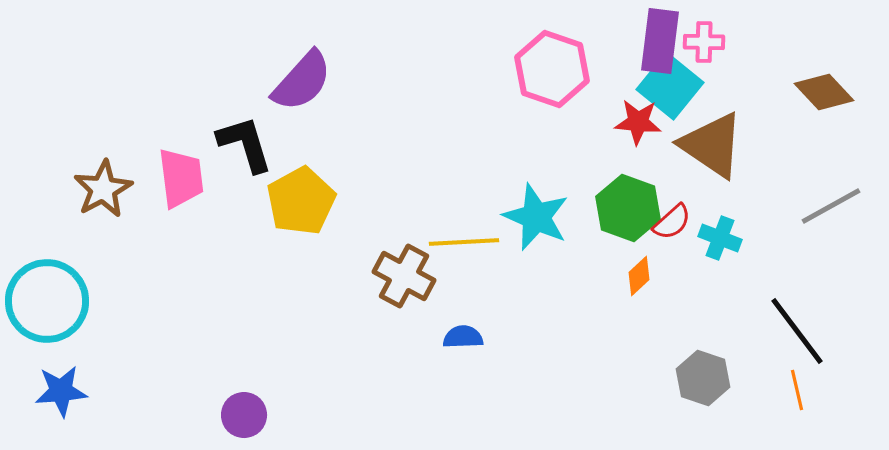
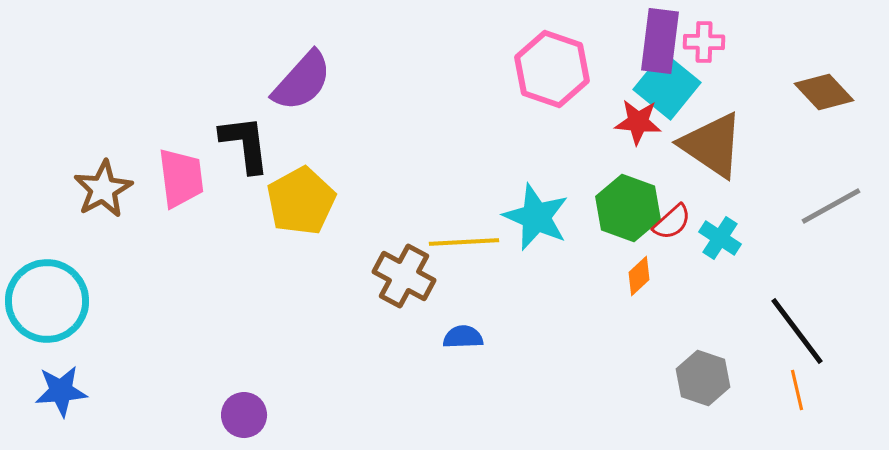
cyan square: moved 3 px left
black L-shape: rotated 10 degrees clockwise
cyan cross: rotated 12 degrees clockwise
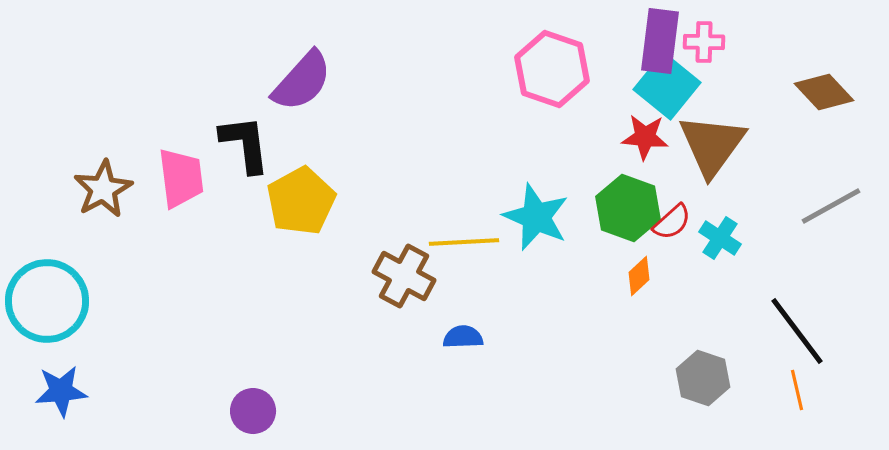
red star: moved 7 px right, 15 px down
brown triangle: rotated 32 degrees clockwise
purple circle: moved 9 px right, 4 px up
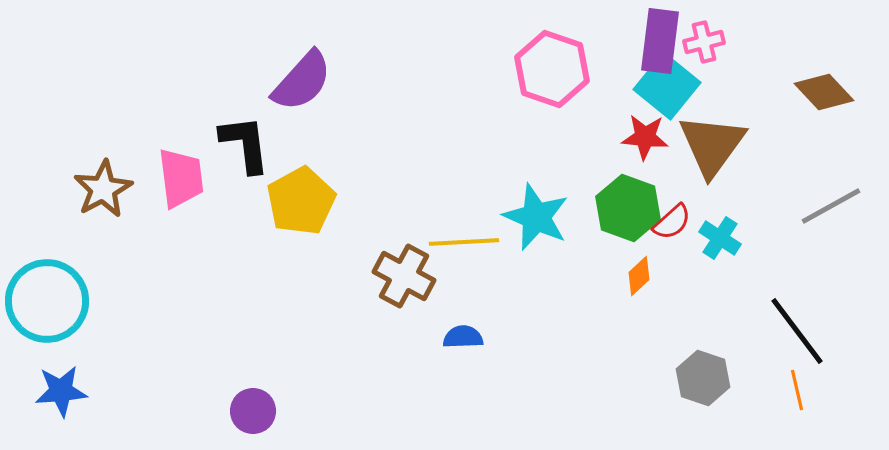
pink cross: rotated 15 degrees counterclockwise
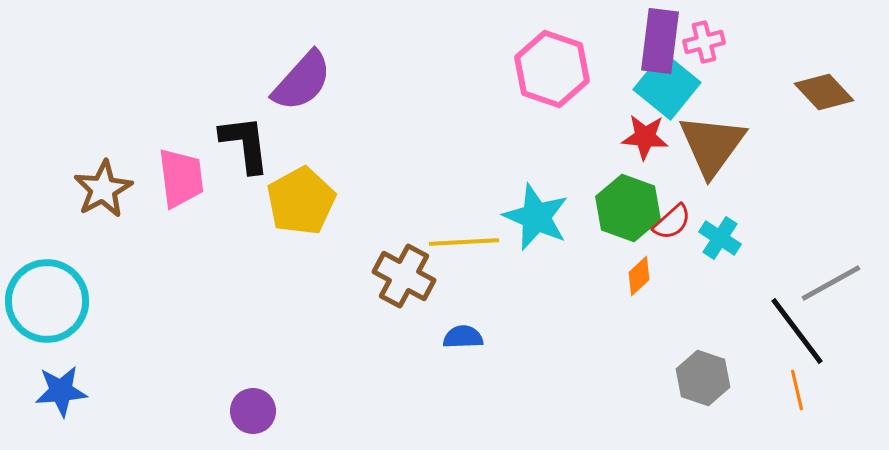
gray line: moved 77 px down
